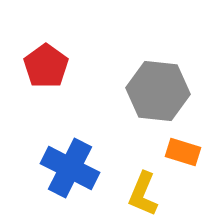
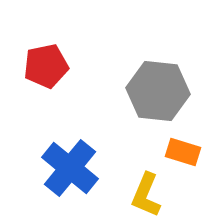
red pentagon: rotated 24 degrees clockwise
blue cross: rotated 12 degrees clockwise
yellow L-shape: moved 3 px right, 1 px down
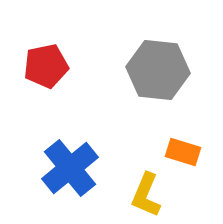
gray hexagon: moved 21 px up
blue cross: rotated 12 degrees clockwise
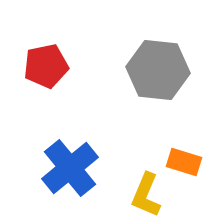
orange rectangle: moved 1 px right, 10 px down
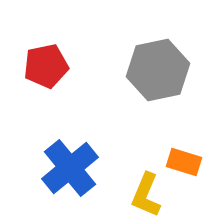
gray hexagon: rotated 18 degrees counterclockwise
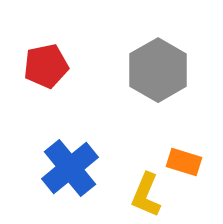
gray hexagon: rotated 18 degrees counterclockwise
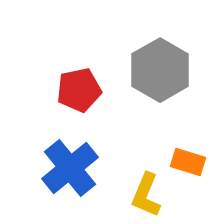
red pentagon: moved 33 px right, 24 px down
gray hexagon: moved 2 px right
orange rectangle: moved 4 px right
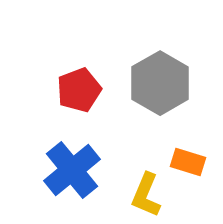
gray hexagon: moved 13 px down
red pentagon: rotated 9 degrees counterclockwise
blue cross: moved 2 px right, 2 px down
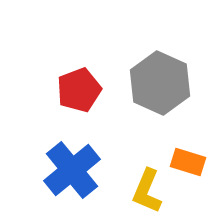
gray hexagon: rotated 6 degrees counterclockwise
yellow L-shape: moved 1 px right, 4 px up
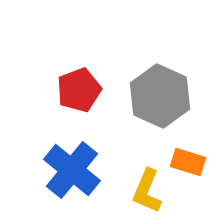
gray hexagon: moved 13 px down
blue cross: rotated 12 degrees counterclockwise
